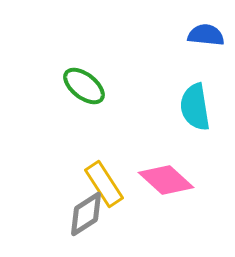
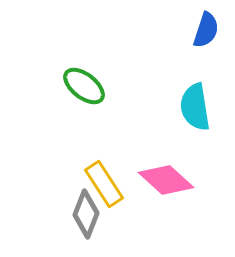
blue semicircle: moved 5 px up; rotated 102 degrees clockwise
gray diamond: rotated 36 degrees counterclockwise
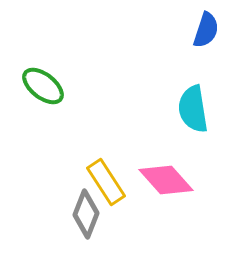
green ellipse: moved 41 px left
cyan semicircle: moved 2 px left, 2 px down
pink diamond: rotated 6 degrees clockwise
yellow rectangle: moved 2 px right, 2 px up
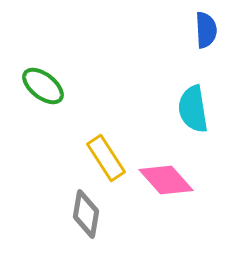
blue semicircle: rotated 21 degrees counterclockwise
yellow rectangle: moved 24 px up
gray diamond: rotated 12 degrees counterclockwise
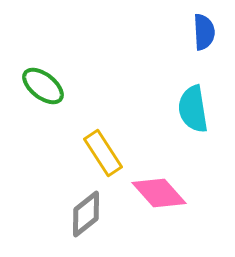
blue semicircle: moved 2 px left, 2 px down
yellow rectangle: moved 3 px left, 5 px up
pink diamond: moved 7 px left, 13 px down
gray diamond: rotated 42 degrees clockwise
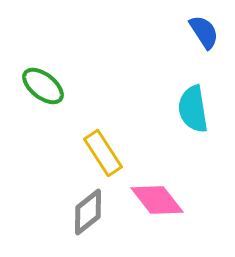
blue semicircle: rotated 30 degrees counterclockwise
pink diamond: moved 2 px left, 7 px down; rotated 4 degrees clockwise
gray diamond: moved 2 px right, 2 px up
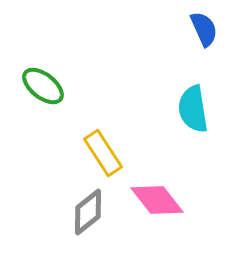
blue semicircle: moved 3 px up; rotated 9 degrees clockwise
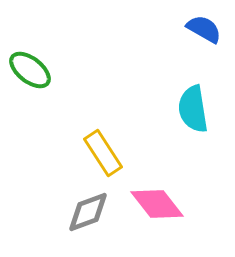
blue semicircle: rotated 36 degrees counterclockwise
green ellipse: moved 13 px left, 16 px up
pink diamond: moved 4 px down
gray diamond: rotated 18 degrees clockwise
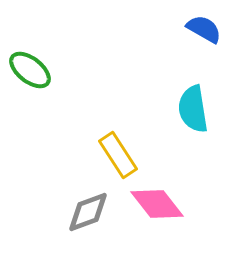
yellow rectangle: moved 15 px right, 2 px down
